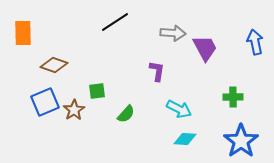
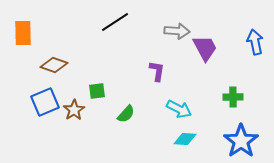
gray arrow: moved 4 px right, 2 px up
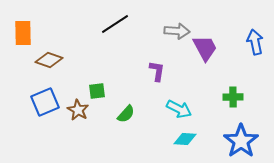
black line: moved 2 px down
brown diamond: moved 5 px left, 5 px up
brown star: moved 4 px right; rotated 10 degrees counterclockwise
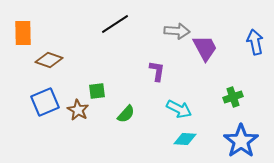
green cross: rotated 18 degrees counterclockwise
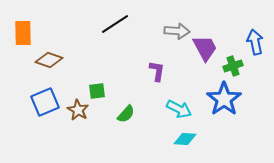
green cross: moved 31 px up
blue star: moved 17 px left, 42 px up
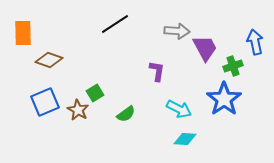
green square: moved 2 px left, 2 px down; rotated 24 degrees counterclockwise
green semicircle: rotated 12 degrees clockwise
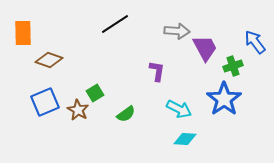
blue arrow: rotated 25 degrees counterclockwise
